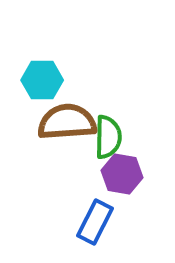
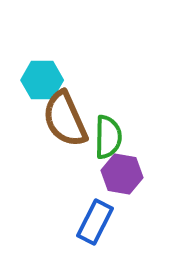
brown semicircle: moved 2 px left, 3 px up; rotated 110 degrees counterclockwise
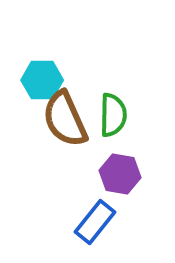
green semicircle: moved 5 px right, 22 px up
purple hexagon: moved 2 px left
blue rectangle: rotated 12 degrees clockwise
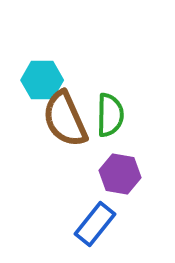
green semicircle: moved 3 px left
blue rectangle: moved 2 px down
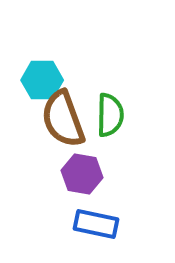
brown semicircle: moved 2 px left; rotated 4 degrees clockwise
purple hexagon: moved 38 px left
blue rectangle: moved 1 px right; rotated 63 degrees clockwise
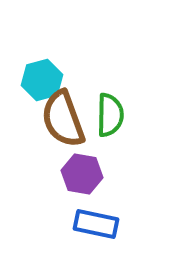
cyan hexagon: rotated 15 degrees counterclockwise
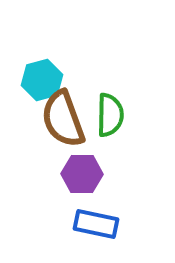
purple hexagon: rotated 9 degrees counterclockwise
